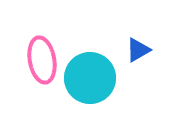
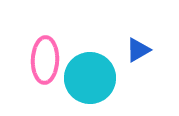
pink ellipse: moved 3 px right; rotated 12 degrees clockwise
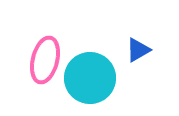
pink ellipse: rotated 12 degrees clockwise
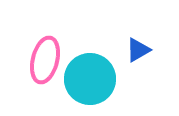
cyan circle: moved 1 px down
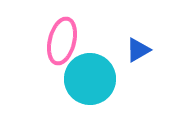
pink ellipse: moved 17 px right, 19 px up
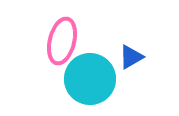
blue triangle: moved 7 px left, 7 px down
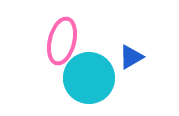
cyan circle: moved 1 px left, 1 px up
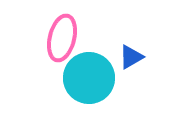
pink ellipse: moved 3 px up
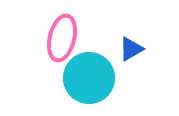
blue triangle: moved 8 px up
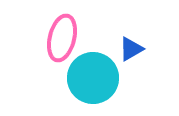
cyan circle: moved 4 px right
